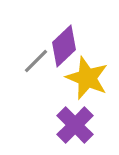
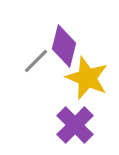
purple diamond: rotated 33 degrees counterclockwise
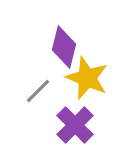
purple diamond: moved 1 px down
gray line: moved 2 px right, 30 px down
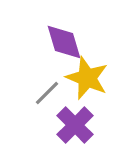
purple diamond: moved 5 px up; rotated 30 degrees counterclockwise
gray line: moved 9 px right, 2 px down
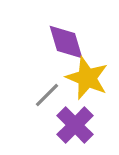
purple diamond: moved 2 px right
gray line: moved 2 px down
